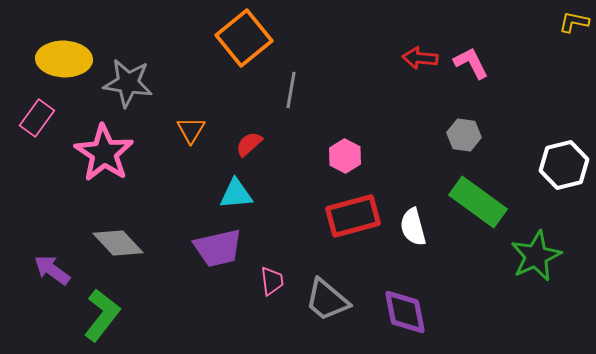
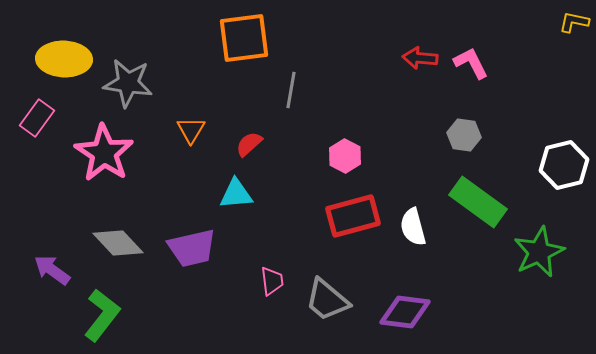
orange square: rotated 32 degrees clockwise
purple trapezoid: moved 26 px left
green star: moved 3 px right, 4 px up
purple diamond: rotated 72 degrees counterclockwise
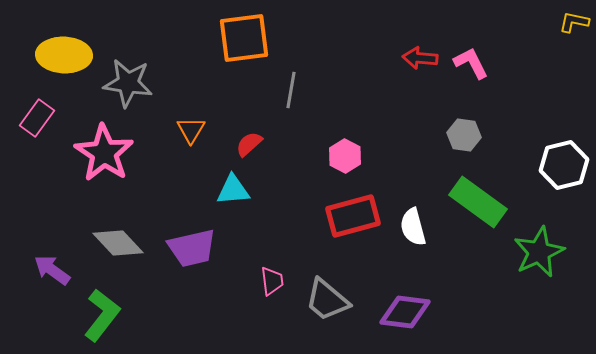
yellow ellipse: moved 4 px up
cyan triangle: moved 3 px left, 4 px up
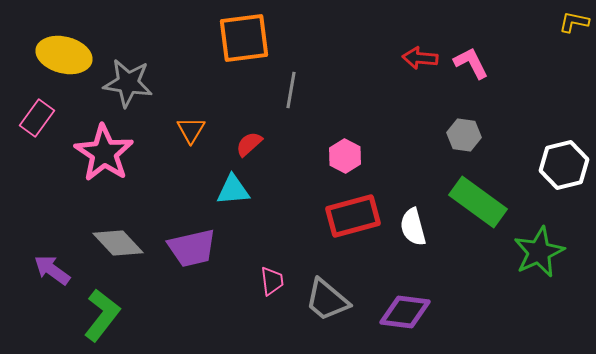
yellow ellipse: rotated 12 degrees clockwise
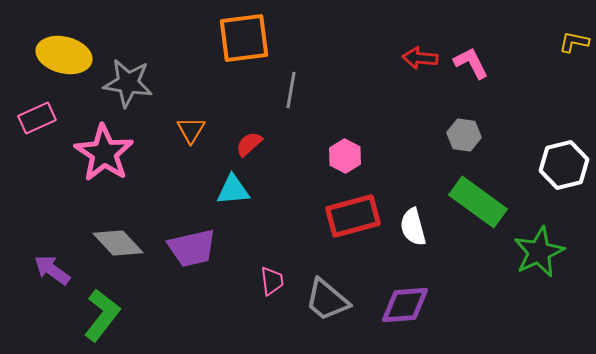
yellow L-shape: moved 20 px down
pink rectangle: rotated 30 degrees clockwise
purple diamond: moved 7 px up; rotated 12 degrees counterclockwise
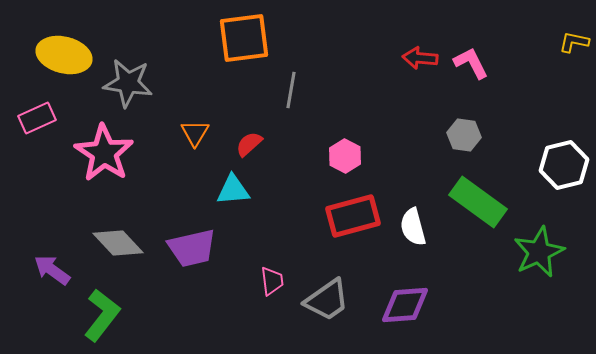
orange triangle: moved 4 px right, 3 px down
gray trapezoid: rotated 75 degrees counterclockwise
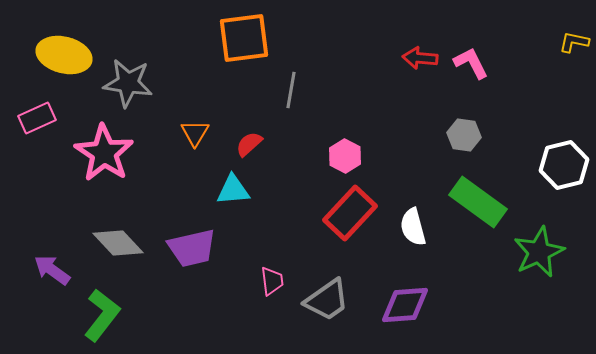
red rectangle: moved 3 px left, 3 px up; rotated 32 degrees counterclockwise
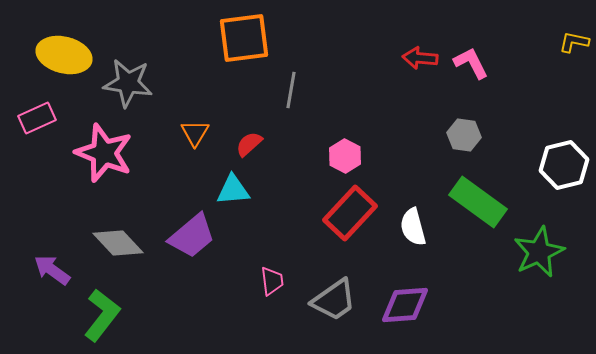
pink star: rotated 12 degrees counterclockwise
purple trapezoid: moved 12 px up; rotated 27 degrees counterclockwise
gray trapezoid: moved 7 px right
